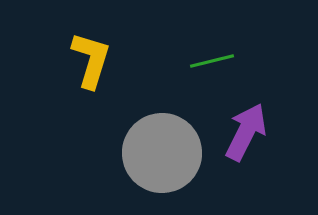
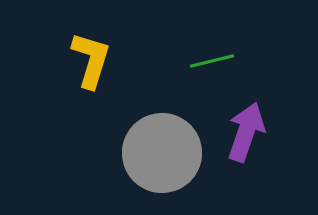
purple arrow: rotated 8 degrees counterclockwise
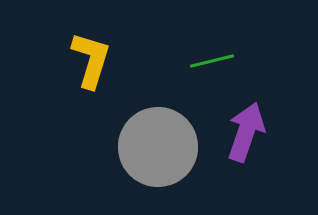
gray circle: moved 4 px left, 6 px up
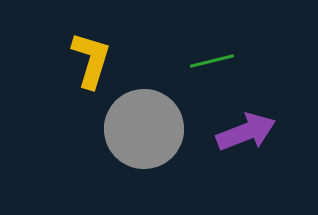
purple arrow: rotated 50 degrees clockwise
gray circle: moved 14 px left, 18 px up
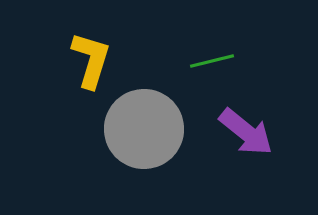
purple arrow: rotated 60 degrees clockwise
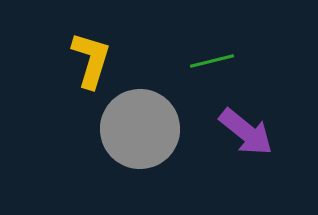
gray circle: moved 4 px left
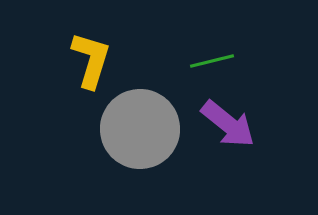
purple arrow: moved 18 px left, 8 px up
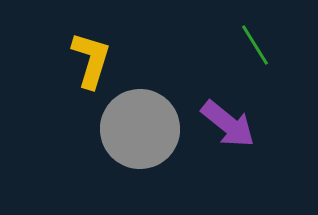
green line: moved 43 px right, 16 px up; rotated 72 degrees clockwise
